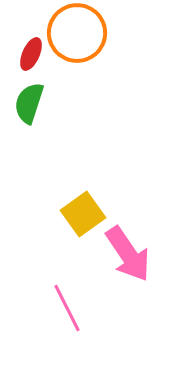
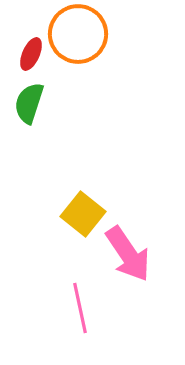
orange circle: moved 1 px right, 1 px down
yellow square: rotated 15 degrees counterclockwise
pink line: moved 13 px right; rotated 15 degrees clockwise
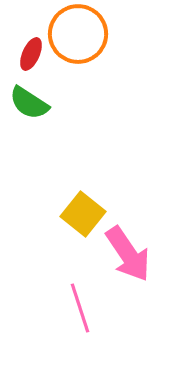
green semicircle: rotated 75 degrees counterclockwise
pink line: rotated 6 degrees counterclockwise
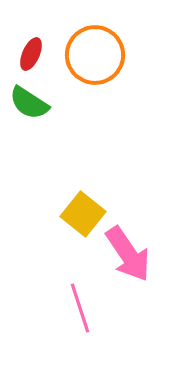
orange circle: moved 17 px right, 21 px down
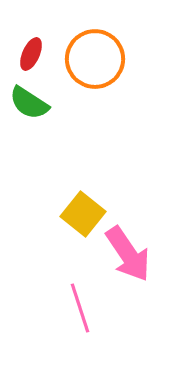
orange circle: moved 4 px down
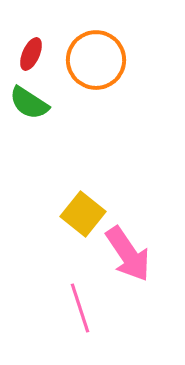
orange circle: moved 1 px right, 1 px down
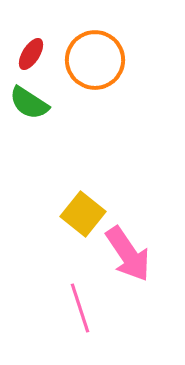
red ellipse: rotated 8 degrees clockwise
orange circle: moved 1 px left
